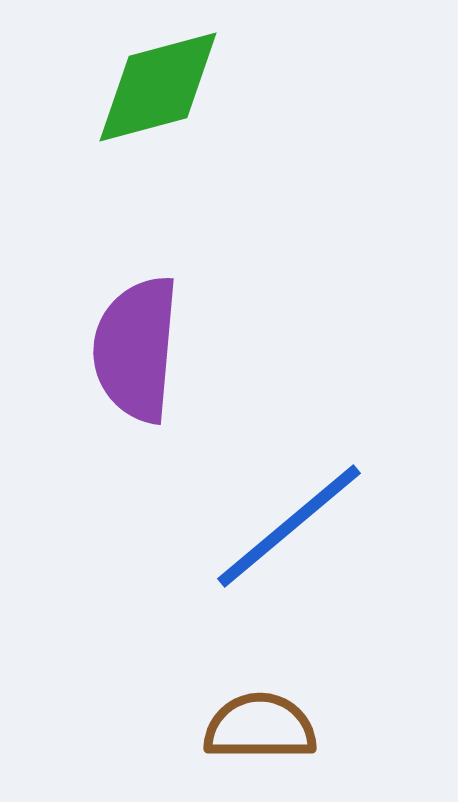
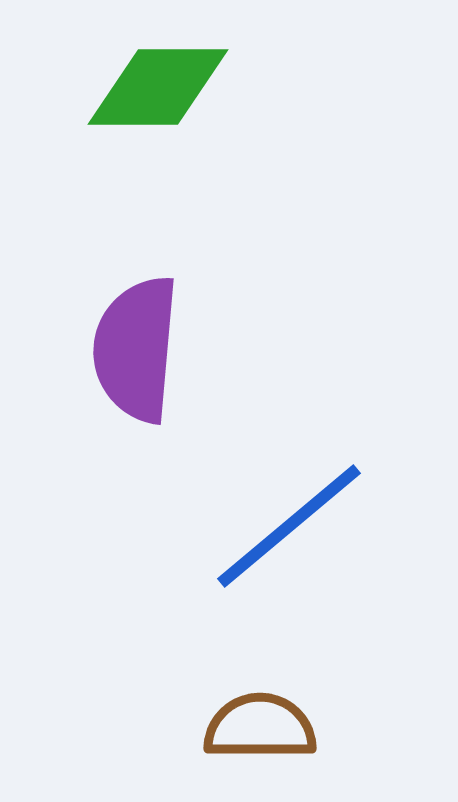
green diamond: rotated 15 degrees clockwise
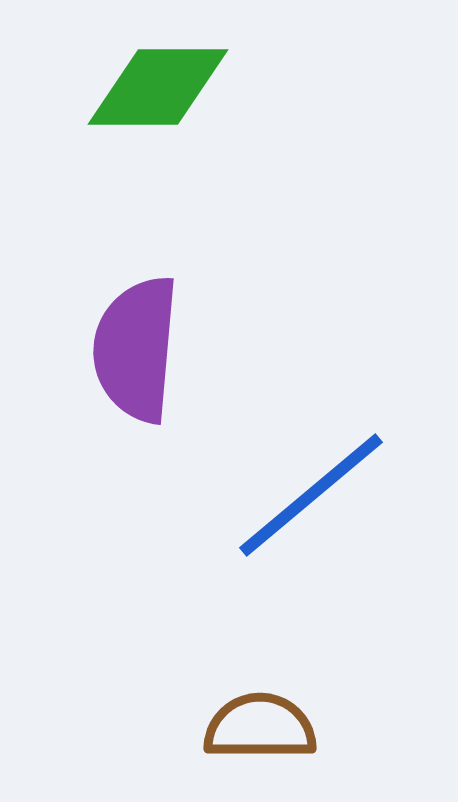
blue line: moved 22 px right, 31 px up
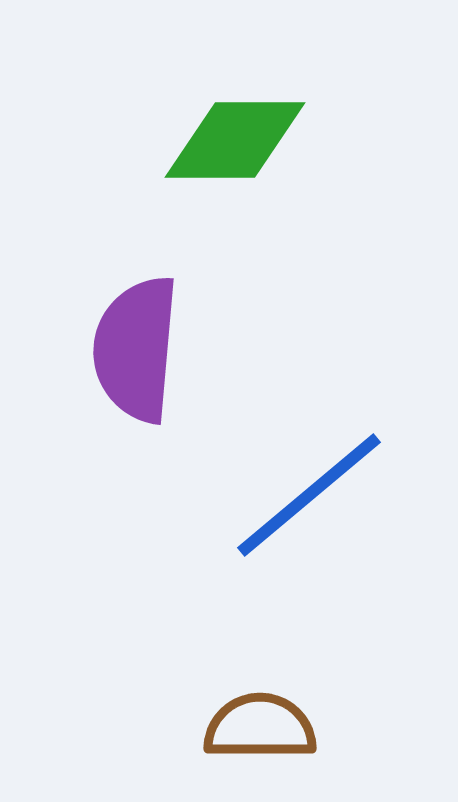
green diamond: moved 77 px right, 53 px down
blue line: moved 2 px left
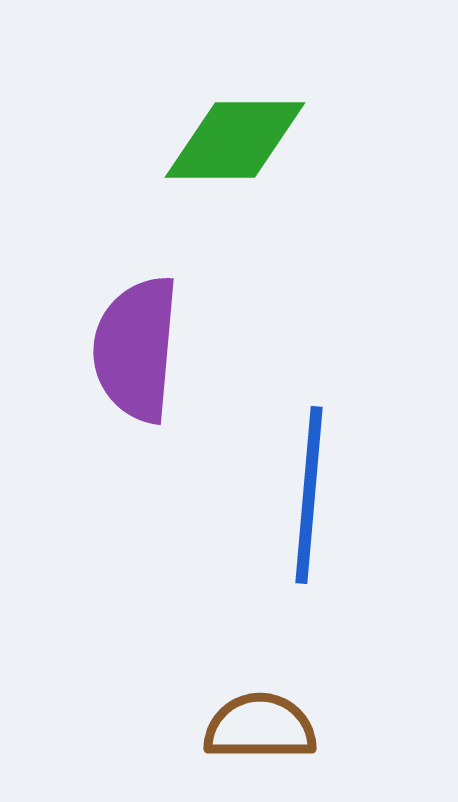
blue line: rotated 45 degrees counterclockwise
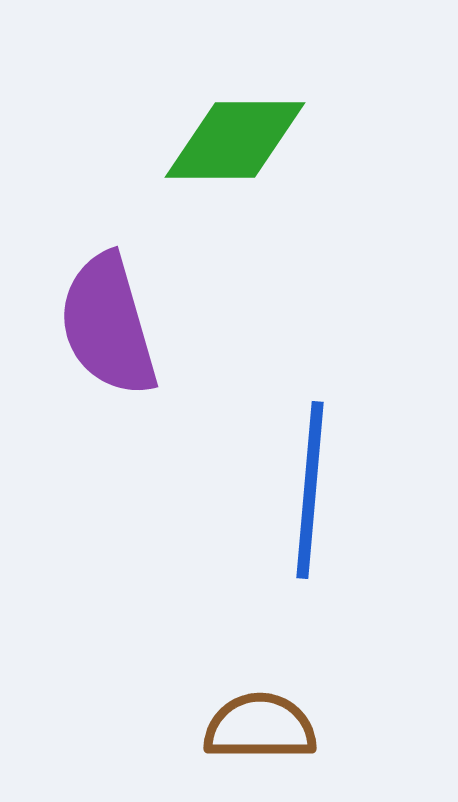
purple semicircle: moved 28 px left, 24 px up; rotated 21 degrees counterclockwise
blue line: moved 1 px right, 5 px up
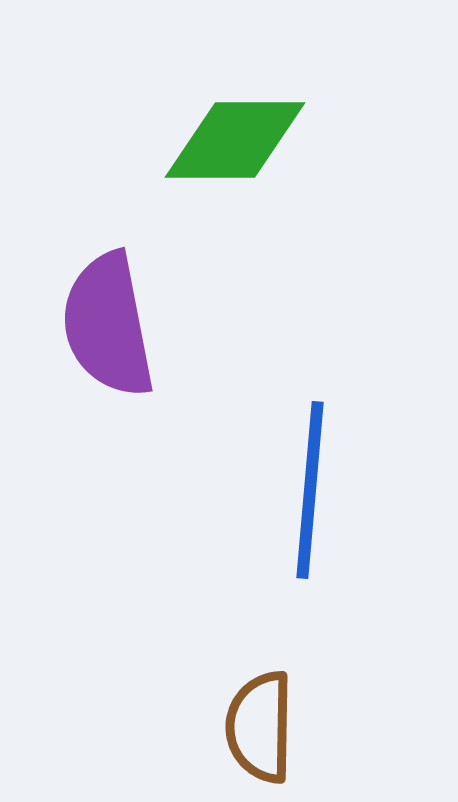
purple semicircle: rotated 5 degrees clockwise
brown semicircle: rotated 89 degrees counterclockwise
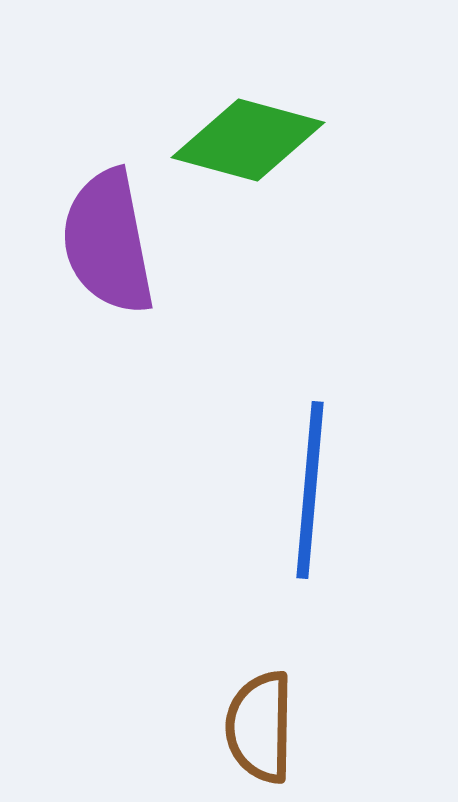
green diamond: moved 13 px right; rotated 15 degrees clockwise
purple semicircle: moved 83 px up
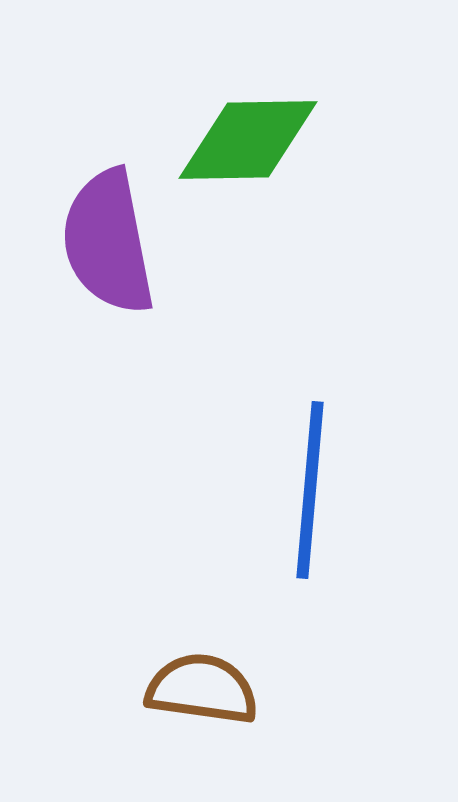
green diamond: rotated 16 degrees counterclockwise
brown semicircle: moved 58 px left, 38 px up; rotated 97 degrees clockwise
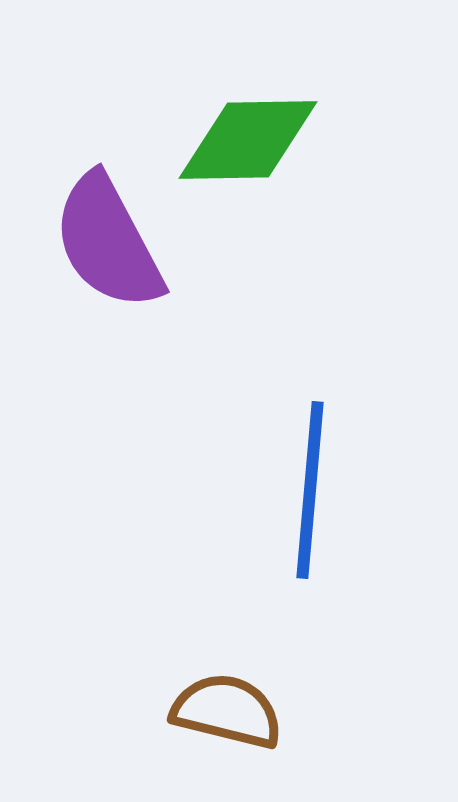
purple semicircle: rotated 17 degrees counterclockwise
brown semicircle: moved 25 px right, 22 px down; rotated 6 degrees clockwise
